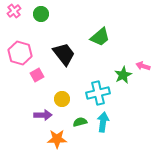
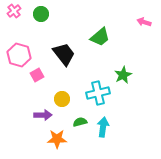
pink hexagon: moved 1 px left, 2 px down
pink arrow: moved 1 px right, 44 px up
cyan arrow: moved 5 px down
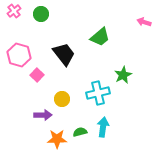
pink square: rotated 16 degrees counterclockwise
green semicircle: moved 10 px down
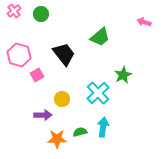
pink square: rotated 16 degrees clockwise
cyan cross: rotated 30 degrees counterclockwise
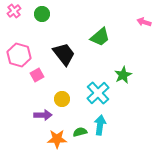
green circle: moved 1 px right
cyan arrow: moved 3 px left, 2 px up
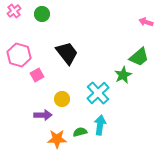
pink arrow: moved 2 px right
green trapezoid: moved 39 px right, 20 px down
black trapezoid: moved 3 px right, 1 px up
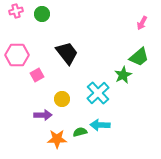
pink cross: moved 2 px right; rotated 24 degrees clockwise
pink arrow: moved 4 px left, 1 px down; rotated 80 degrees counterclockwise
pink hexagon: moved 2 px left; rotated 15 degrees counterclockwise
cyan arrow: rotated 96 degrees counterclockwise
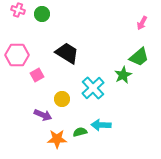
pink cross: moved 2 px right, 1 px up; rotated 32 degrees clockwise
black trapezoid: rotated 20 degrees counterclockwise
cyan cross: moved 5 px left, 5 px up
purple arrow: rotated 24 degrees clockwise
cyan arrow: moved 1 px right
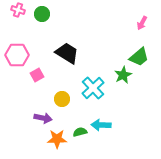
purple arrow: moved 3 px down; rotated 12 degrees counterclockwise
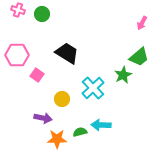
pink square: rotated 24 degrees counterclockwise
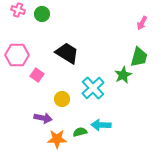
green trapezoid: rotated 35 degrees counterclockwise
